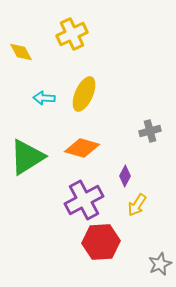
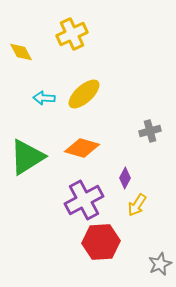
yellow ellipse: rotated 24 degrees clockwise
purple diamond: moved 2 px down
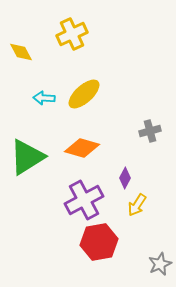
red hexagon: moved 2 px left; rotated 6 degrees counterclockwise
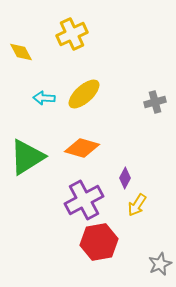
gray cross: moved 5 px right, 29 px up
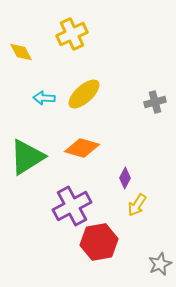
purple cross: moved 12 px left, 6 px down
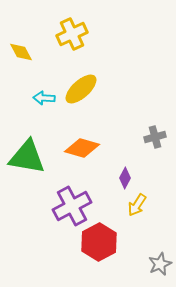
yellow ellipse: moved 3 px left, 5 px up
gray cross: moved 35 px down
green triangle: rotated 42 degrees clockwise
red hexagon: rotated 18 degrees counterclockwise
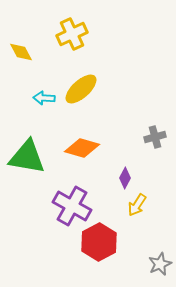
purple cross: rotated 33 degrees counterclockwise
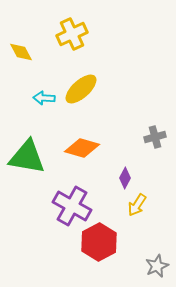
gray star: moved 3 px left, 2 px down
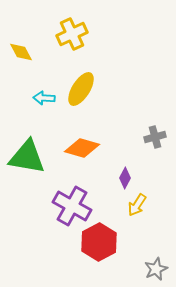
yellow ellipse: rotated 16 degrees counterclockwise
gray star: moved 1 px left, 3 px down
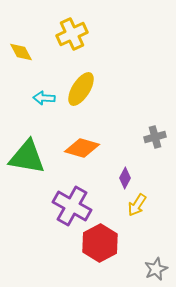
red hexagon: moved 1 px right, 1 px down
